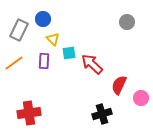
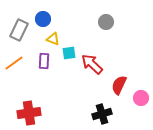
gray circle: moved 21 px left
yellow triangle: rotated 24 degrees counterclockwise
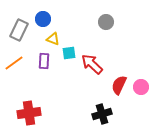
pink circle: moved 11 px up
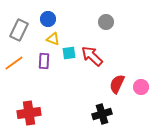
blue circle: moved 5 px right
red arrow: moved 8 px up
red semicircle: moved 2 px left, 1 px up
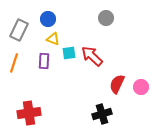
gray circle: moved 4 px up
orange line: rotated 36 degrees counterclockwise
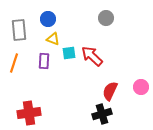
gray rectangle: rotated 30 degrees counterclockwise
red semicircle: moved 7 px left, 7 px down
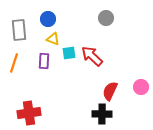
black cross: rotated 18 degrees clockwise
